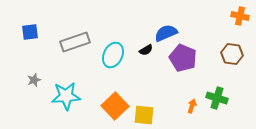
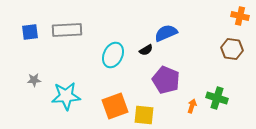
gray rectangle: moved 8 px left, 12 px up; rotated 16 degrees clockwise
brown hexagon: moved 5 px up
purple pentagon: moved 17 px left, 22 px down
gray star: rotated 16 degrees clockwise
orange square: rotated 24 degrees clockwise
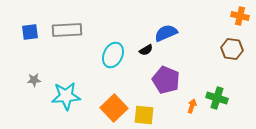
orange square: moved 1 px left, 2 px down; rotated 24 degrees counterclockwise
